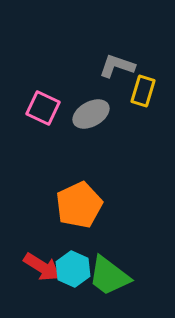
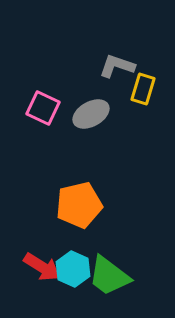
yellow rectangle: moved 2 px up
orange pentagon: rotated 12 degrees clockwise
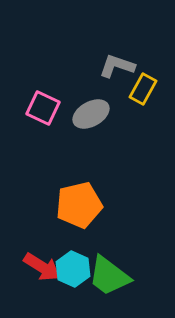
yellow rectangle: rotated 12 degrees clockwise
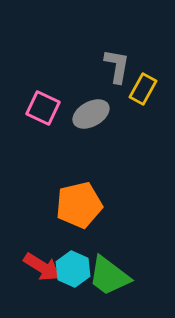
gray L-shape: rotated 81 degrees clockwise
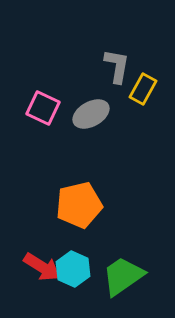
green trapezoid: moved 14 px right; rotated 108 degrees clockwise
